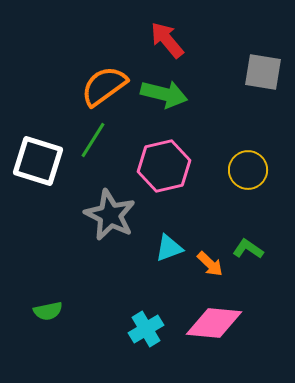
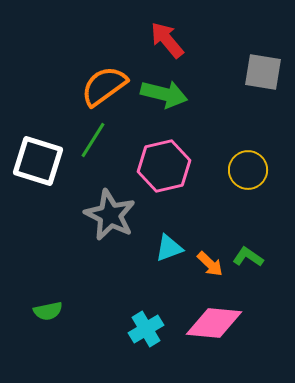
green L-shape: moved 8 px down
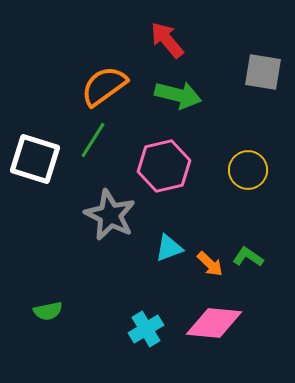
green arrow: moved 14 px right, 1 px down
white square: moved 3 px left, 2 px up
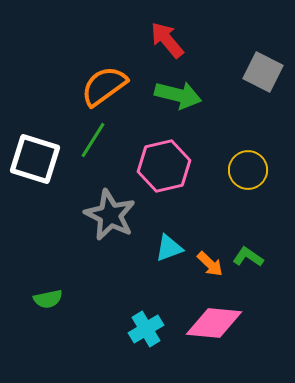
gray square: rotated 18 degrees clockwise
green semicircle: moved 12 px up
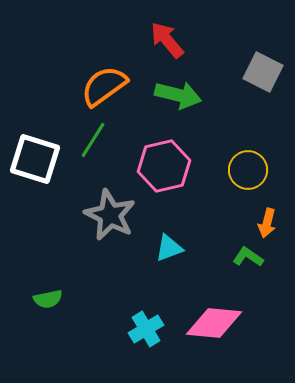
orange arrow: moved 57 px right, 41 px up; rotated 60 degrees clockwise
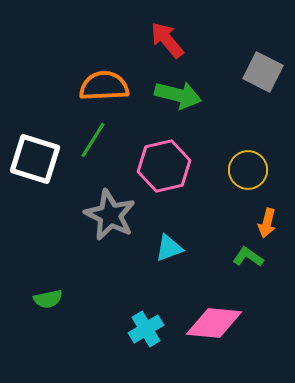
orange semicircle: rotated 33 degrees clockwise
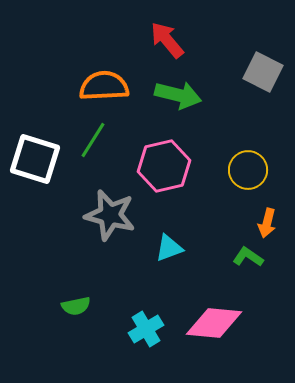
gray star: rotated 12 degrees counterclockwise
green semicircle: moved 28 px right, 7 px down
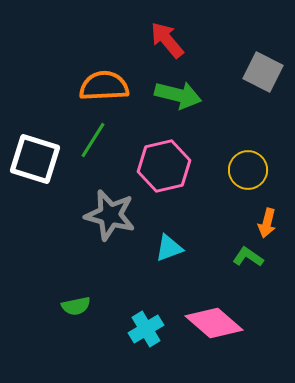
pink diamond: rotated 36 degrees clockwise
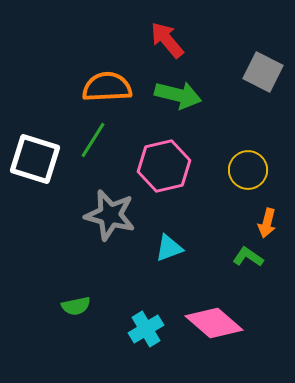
orange semicircle: moved 3 px right, 1 px down
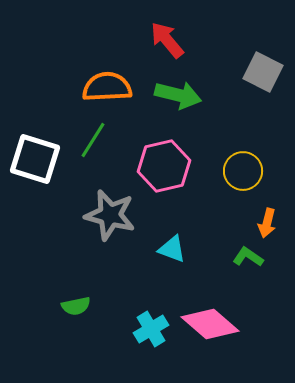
yellow circle: moved 5 px left, 1 px down
cyan triangle: moved 3 px right, 1 px down; rotated 40 degrees clockwise
pink diamond: moved 4 px left, 1 px down
cyan cross: moved 5 px right
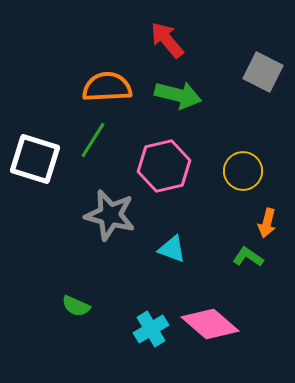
green semicircle: rotated 36 degrees clockwise
